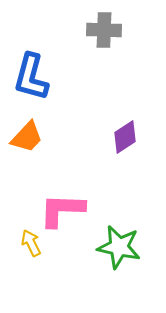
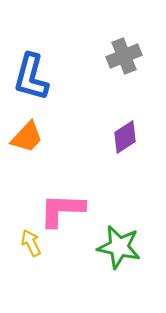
gray cross: moved 20 px right, 26 px down; rotated 24 degrees counterclockwise
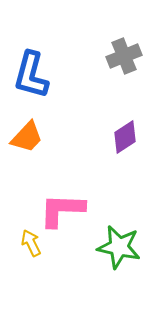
blue L-shape: moved 2 px up
